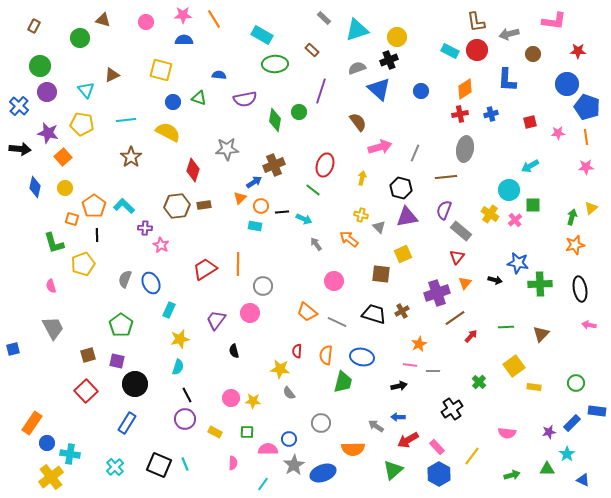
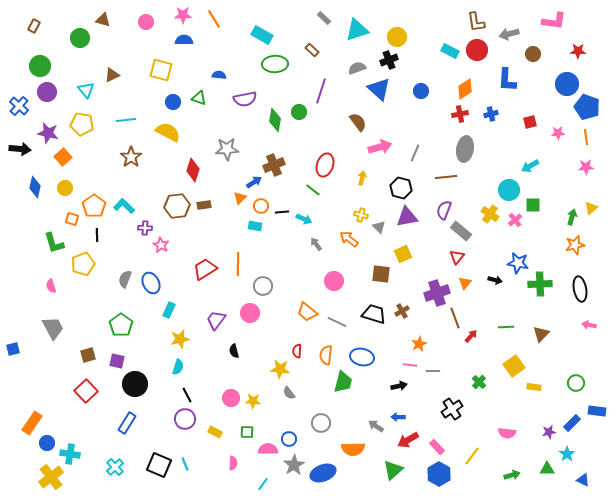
brown line at (455, 318): rotated 75 degrees counterclockwise
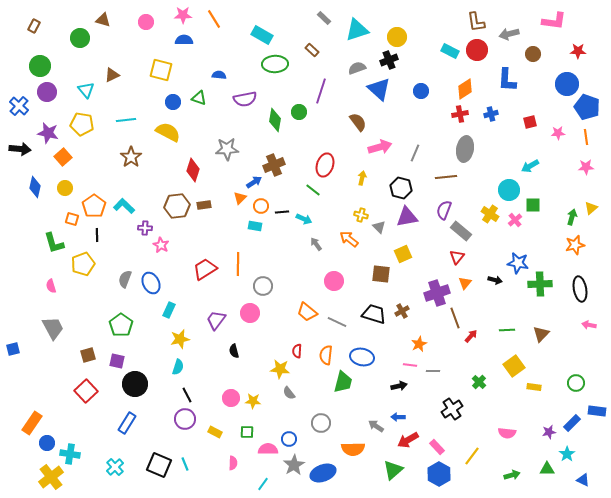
green line at (506, 327): moved 1 px right, 3 px down
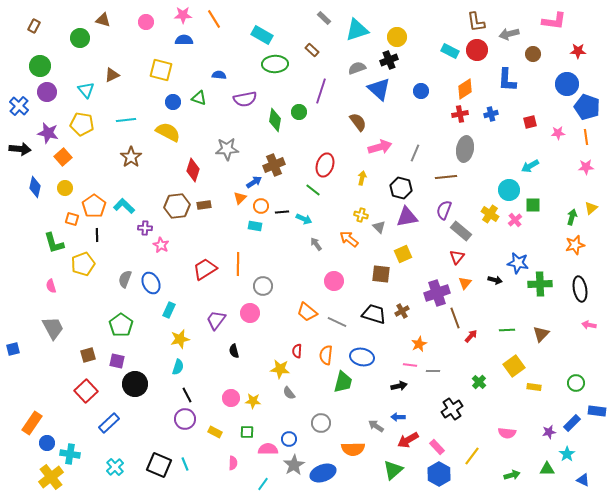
blue rectangle at (127, 423): moved 18 px left; rotated 15 degrees clockwise
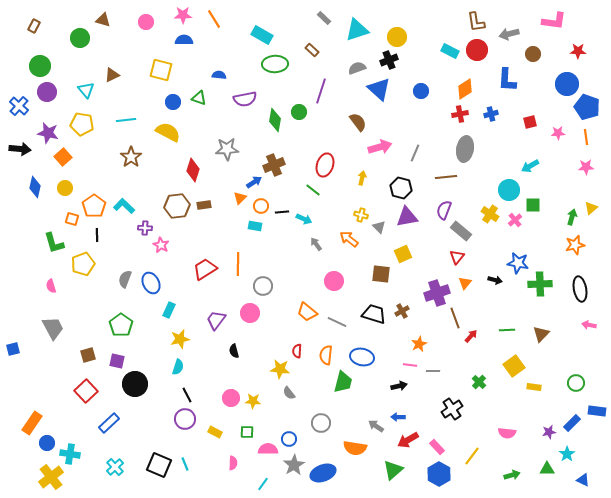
orange semicircle at (353, 449): moved 2 px right, 1 px up; rotated 10 degrees clockwise
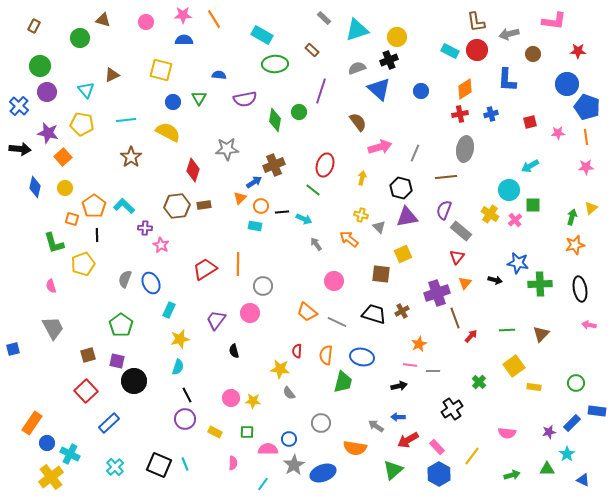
green triangle at (199, 98): rotated 42 degrees clockwise
black circle at (135, 384): moved 1 px left, 3 px up
cyan cross at (70, 454): rotated 18 degrees clockwise
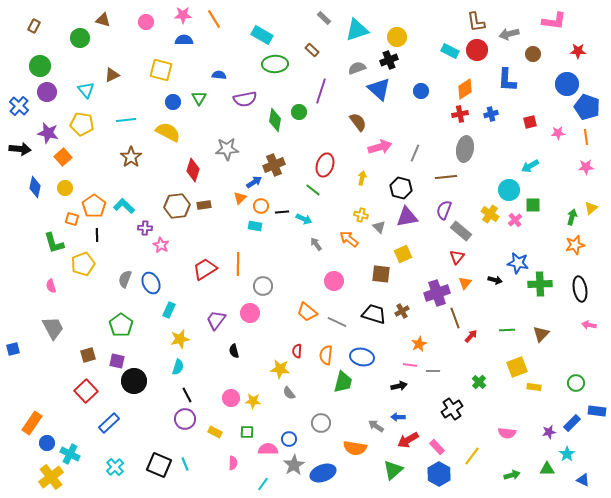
yellow square at (514, 366): moved 3 px right, 1 px down; rotated 15 degrees clockwise
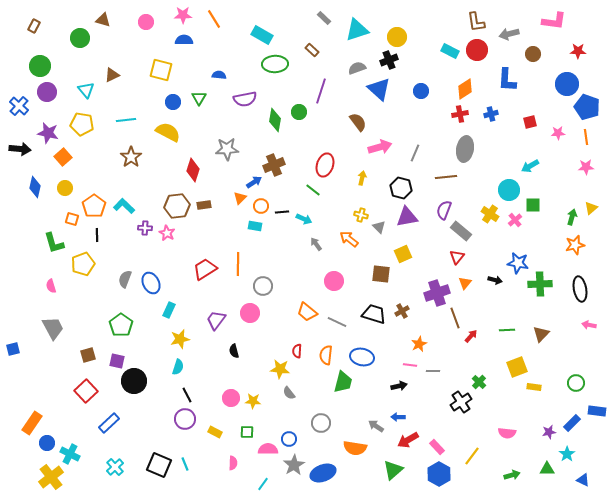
pink star at (161, 245): moved 6 px right, 12 px up
black cross at (452, 409): moved 9 px right, 7 px up
